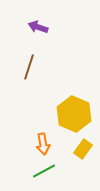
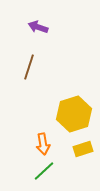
yellow hexagon: rotated 20 degrees clockwise
yellow rectangle: rotated 36 degrees clockwise
green line: rotated 15 degrees counterclockwise
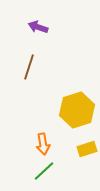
yellow hexagon: moved 3 px right, 4 px up
yellow rectangle: moved 4 px right
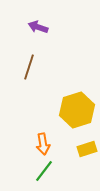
green line: rotated 10 degrees counterclockwise
